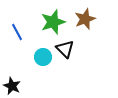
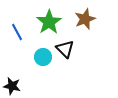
green star: moved 4 px left; rotated 15 degrees counterclockwise
black star: rotated 12 degrees counterclockwise
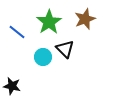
blue line: rotated 24 degrees counterclockwise
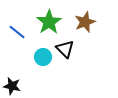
brown star: moved 3 px down
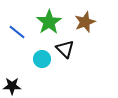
cyan circle: moved 1 px left, 2 px down
black star: rotated 12 degrees counterclockwise
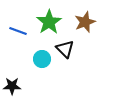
blue line: moved 1 px right, 1 px up; rotated 18 degrees counterclockwise
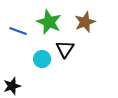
green star: rotated 15 degrees counterclockwise
black triangle: rotated 18 degrees clockwise
black star: rotated 18 degrees counterclockwise
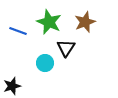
black triangle: moved 1 px right, 1 px up
cyan circle: moved 3 px right, 4 px down
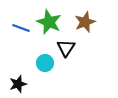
blue line: moved 3 px right, 3 px up
black star: moved 6 px right, 2 px up
